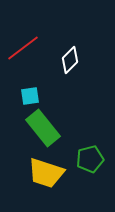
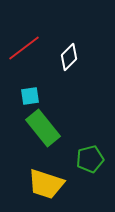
red line: moved 1 px right
white diamond: moved 1 px left, 3 px up
yellow trapezoid: moved 11 px down
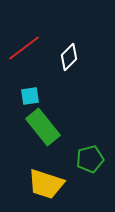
green rectangle: moved 1 px up
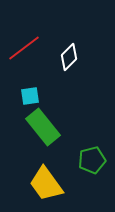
green pentagon: moved 2 px right, 1 px down
yellow trapezoid: rotated 36 degrees clockwise
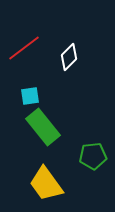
green pentagon: moved 1 px right, 4 px up; rotated 8 degrees clockwise
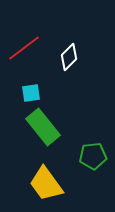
cyan square: moved 1 px right, 3 px up
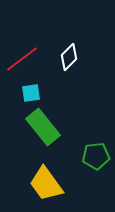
red line: moved 2 px left, 11 px down
green pentagon: moved 3 px right
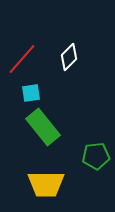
red line: rotated 12 degrees counterclockwise
yellow trapezoid: rotated 54 degrees counterclockwise
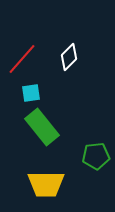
green rectangle: moved 1 px left
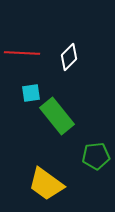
red line: moved 6 px up; rotated 52 degrees clockwise
green rectangle: moved 15 px right, 11 px up
yellow trapezoid: rotated 36 degrees clockwise
